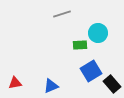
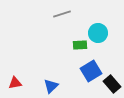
blue triangle: rotated 21 degrees counterclockwise
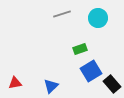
cyan circle: moved 15 px up
green rectangle: moved 4 px down; rotated 16 degrees counterclockwise
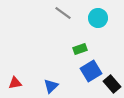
gray line: moved 1 px right, 1 px up; rotated 54 degrees clockwise
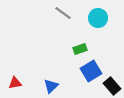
black rectangle: moved 2 px down
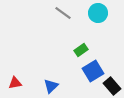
cyan circle: moved 5 px up
green rectangle: moved 1 px right, 1 px down; rotated 16 degrees counterclockwise
blue square: moved 2 px right
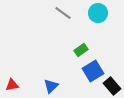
red triangle: moved 3 px left, 2 px down
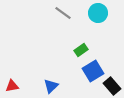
red triangle: moved 1 px down
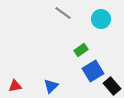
cyan circle: moved 3 px right, 6 px down
red triangle: moved 3 px right
